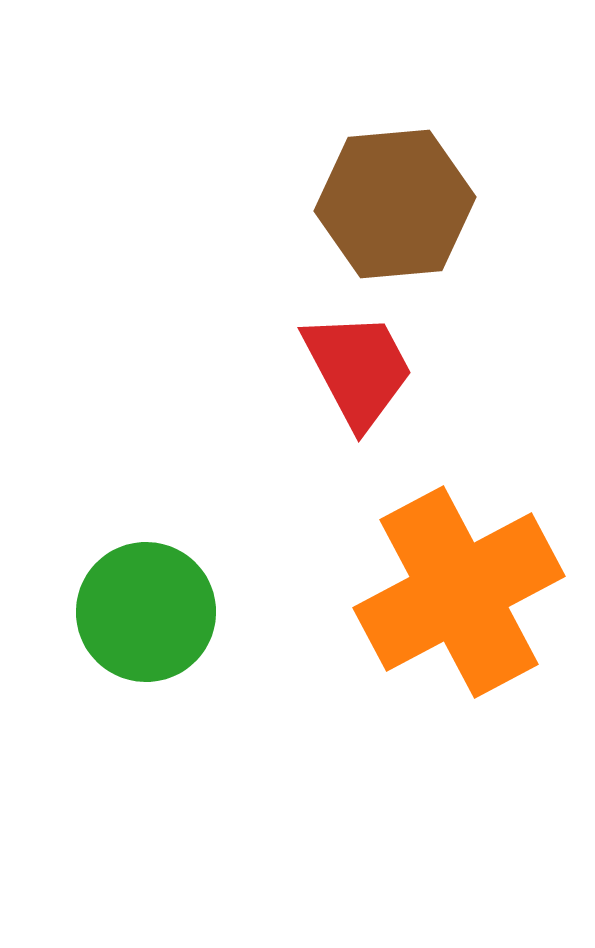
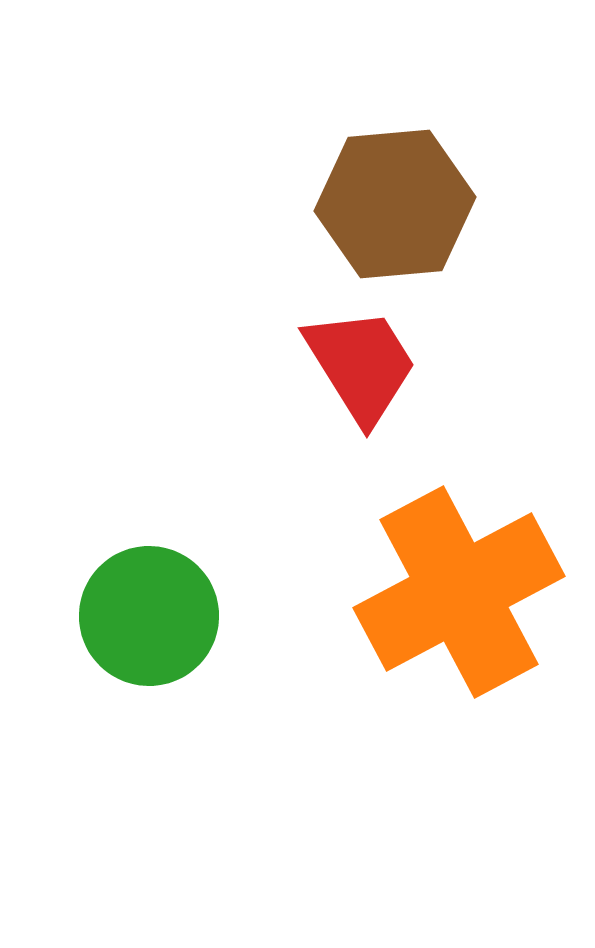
red trapezoid: moved 3 px right, 4 px up; rotated 4 degrees counterclockwise
green circle: moved 3 px right, 4 px down
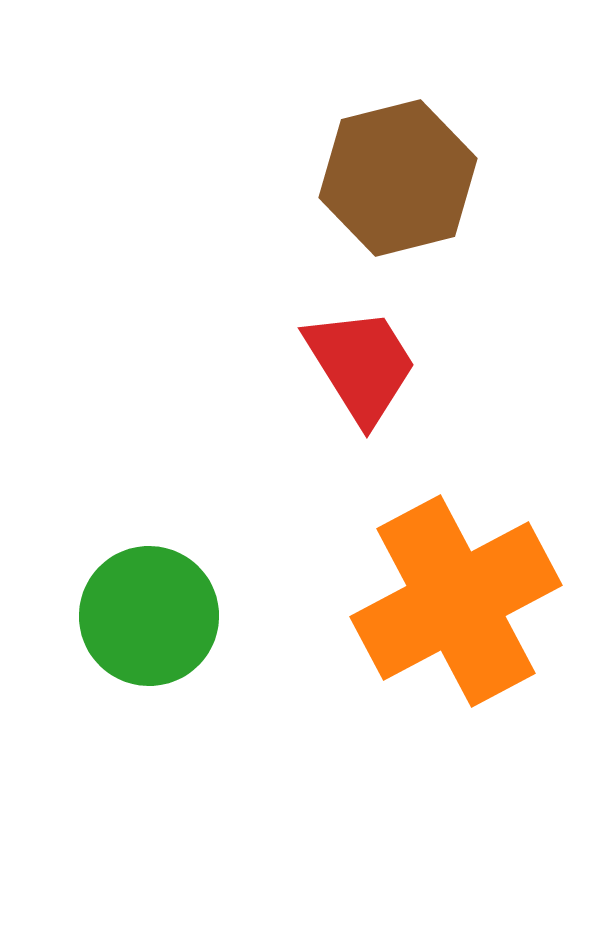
brown hexagon: moved 3 px right, 26 px up; rotated 9 degrees counterclockwise
orange cross: moved 3 px left, 9 px down
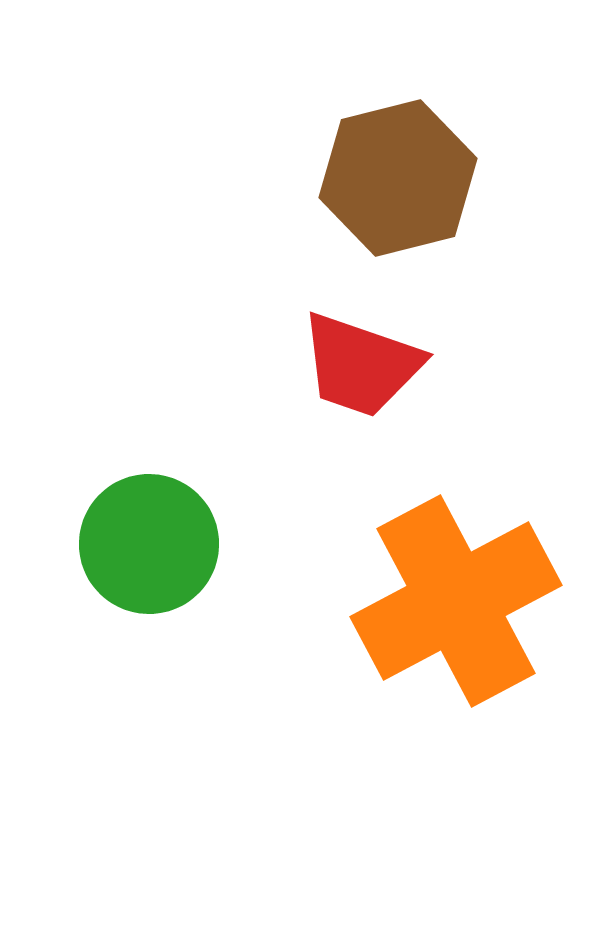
red trapezoid: rotated 141 degrees clockwise
green circle: moved 72 px up
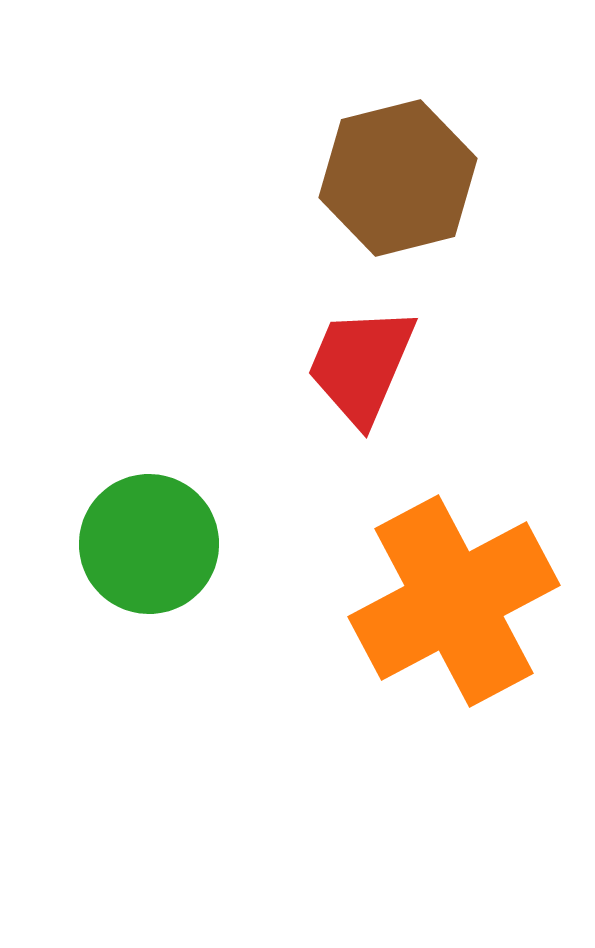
red trapezoid: rotated 94 degrees clockwise
orange cross: moved 2 px left
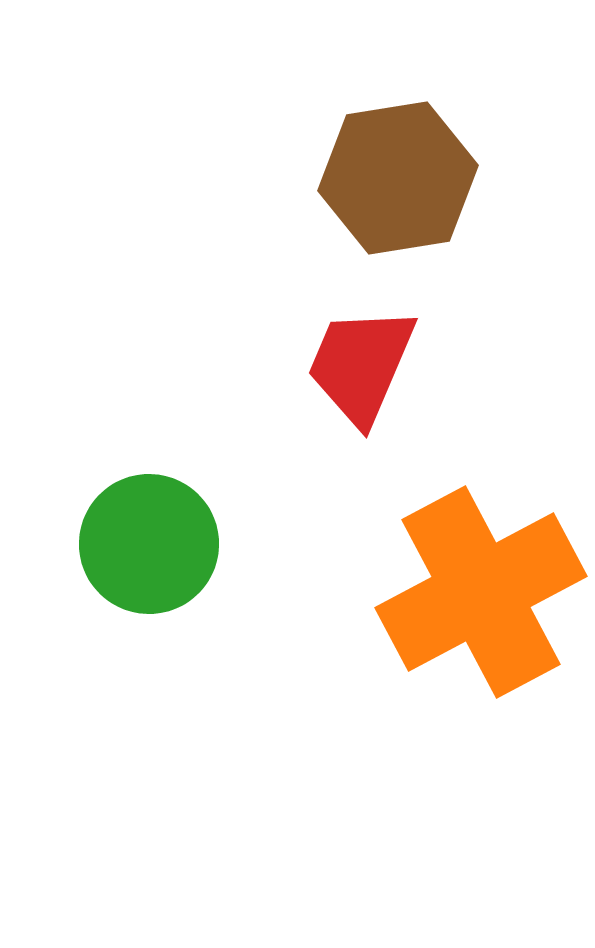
brown hexagon: rotated 5 degrees clockwise
orange cross: moved 27 px right, 9 px up
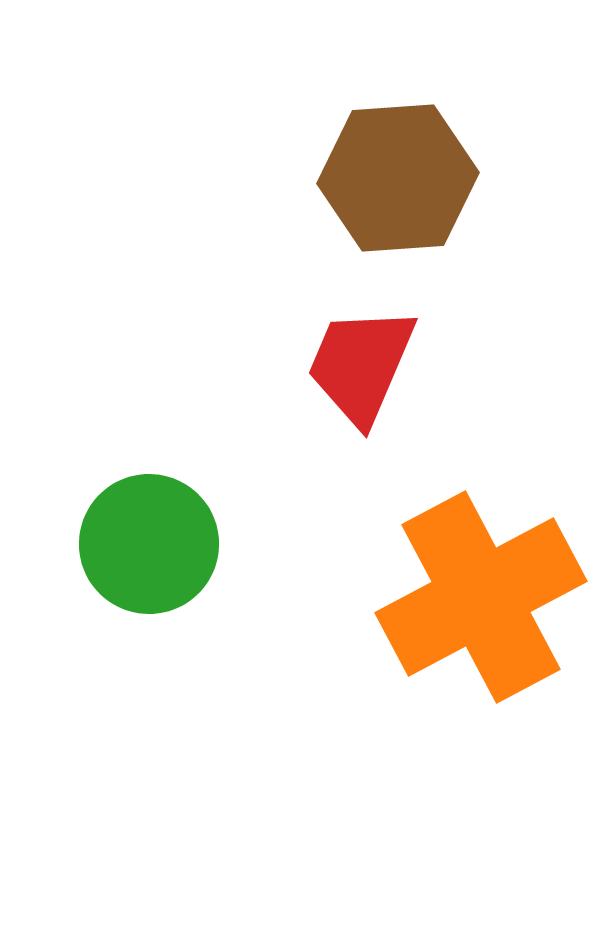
brown hexagon: rotated 5 degrees clockwise
orange cross: moved 5 px down
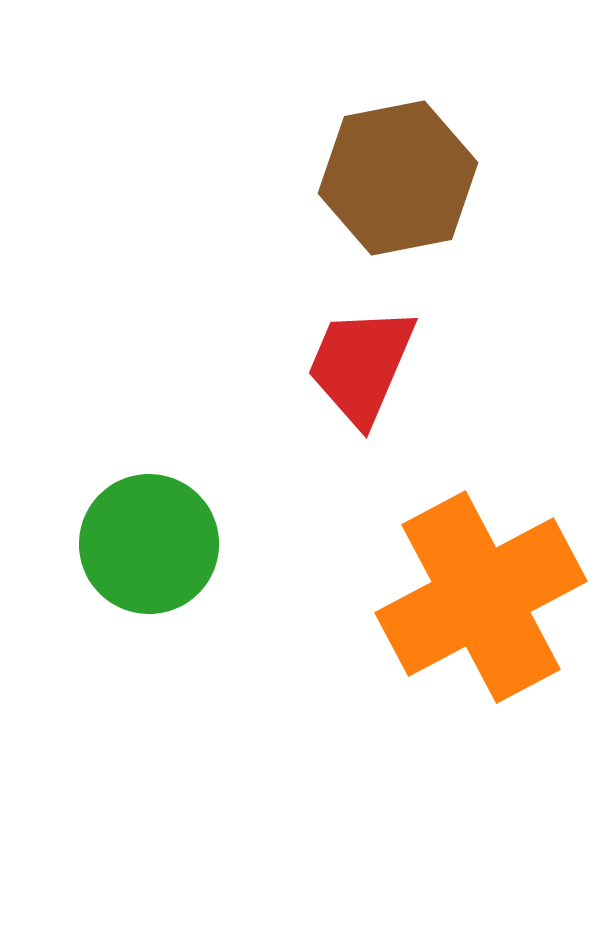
brown hexagon: rotated 7 degrees counterclockwise
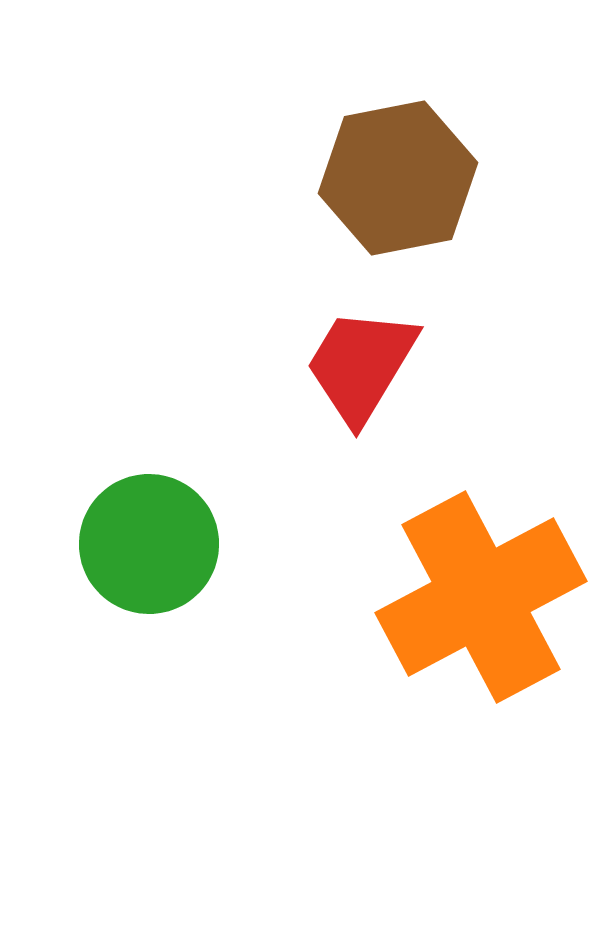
red trapezoid: rotated 8 degrees clockwise
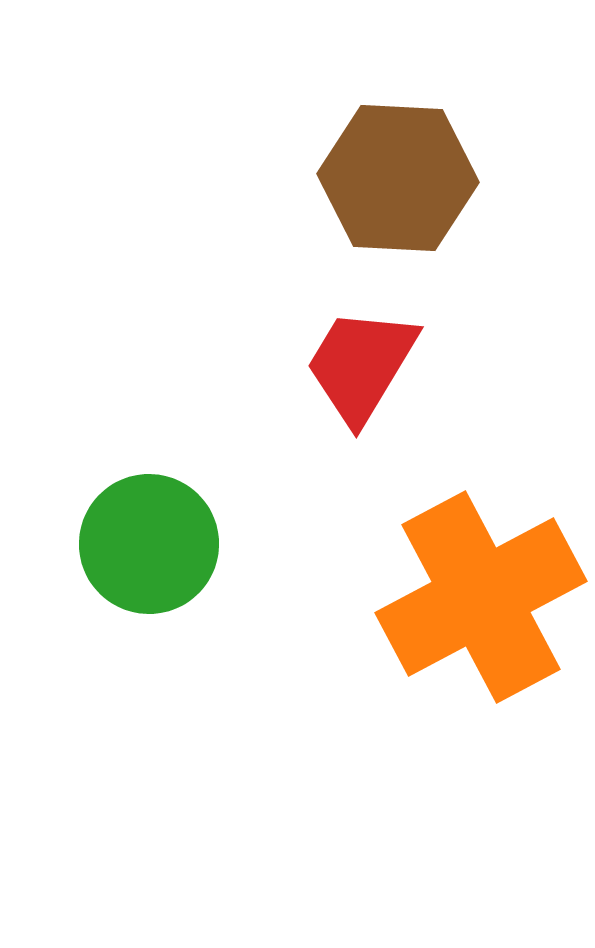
brown hexagon: rotated 14 degrees clockwise
